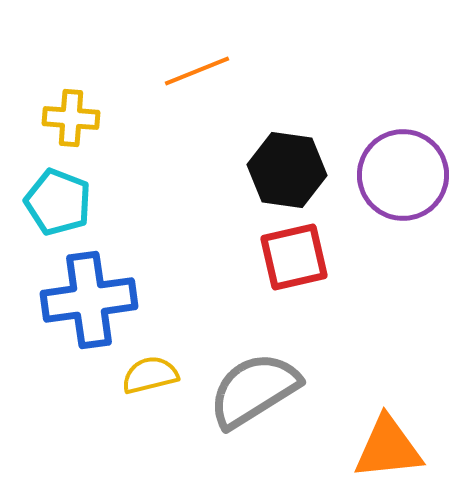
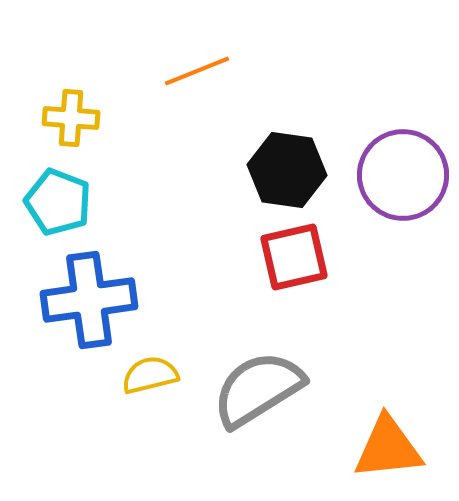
gray semicircle: moved 4 px right, 1 px up
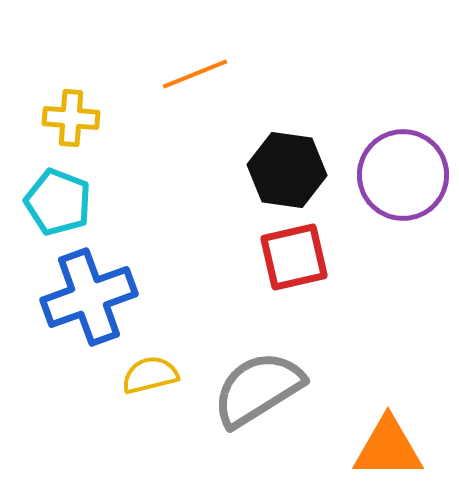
orange line: moved 2 px left, 3 px down
blue cross: moved 3 px up; rotated 12 degrees counterclockwise
orange triangle: rotated 6 degrees clockwise
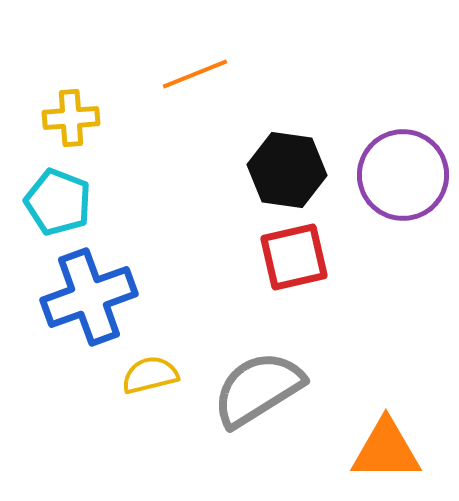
yellow cross: rotated 8 degrees counterclockwise
orange triangle: moved 2 px left, 2 px down
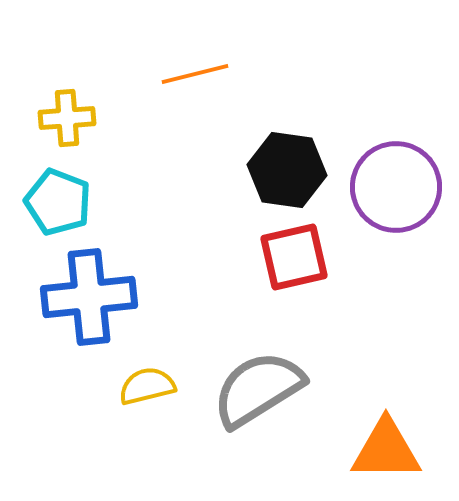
orange line: rotated 8 degrees clockwise
yellow cross: moved 4 px left
purple circle: moved 7 px left, 12 px down
blue cross: rotated 14 degrees clockwise
yellow semicircle: moved 3 px left, 11 px down
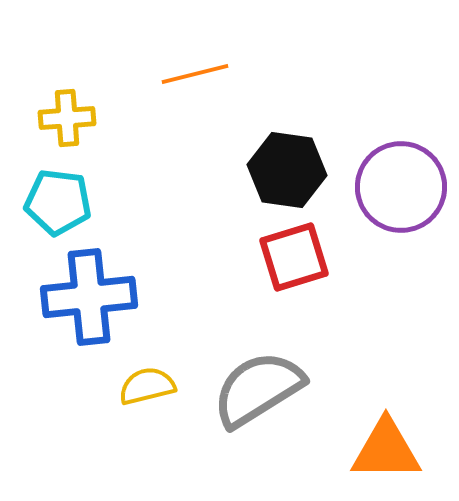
purple circle: moved 5 px right
cyan pentagon: rotated 14 degrees counterclockwise
red square: rotated 4 degrees counterclockwise
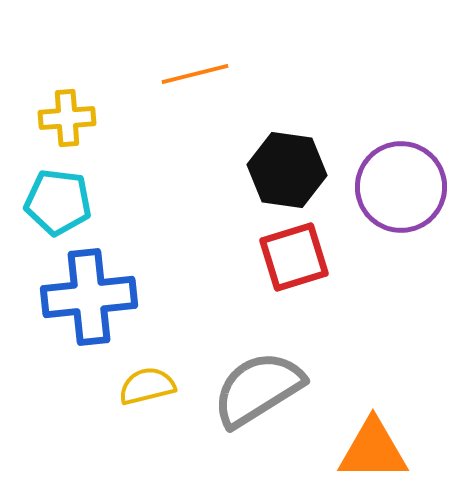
orange triangle: moved 13 px left
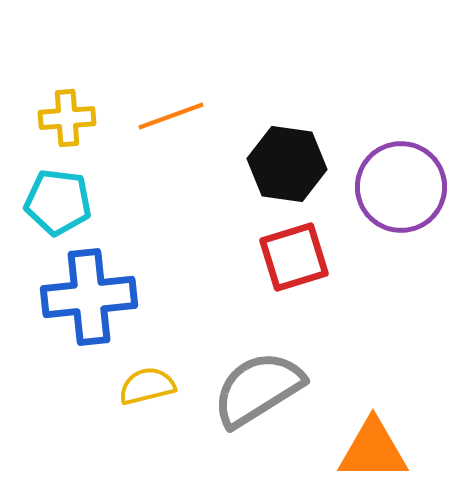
orange line: moved 24 px left, 42 px down; rotated 6 degrees counterclockwise
black hexagon: moved 6 px up
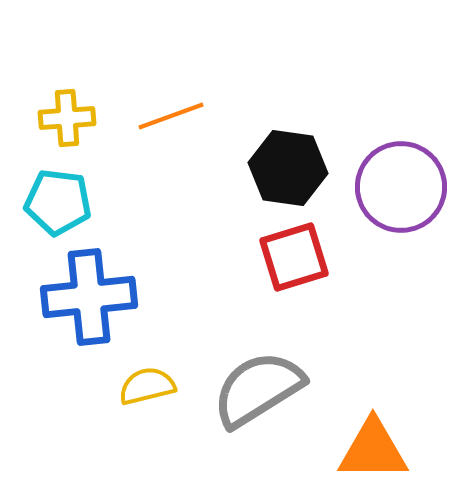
black hexagon: moved 1 px right, 4 px down
